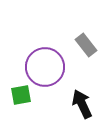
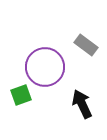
gray rectangle: rotated 15 degrees counterclockwise
green square: rotated 10 degrees counterclockwise
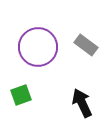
purple circle: moved 7 px left, 20 px up
black arrow: moved 1 px up
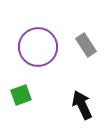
gray rectangle: rotated 20 degrees clockwise
black arrow: moved 2 px down
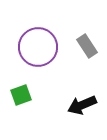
gray rectangle: moved 1 px right, 1 px down
black arrow: rotated 88 degrees counterclockwise
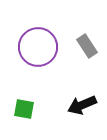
green square: moved 3 px right, 14 px down; rotated 30 degrees clockwise
